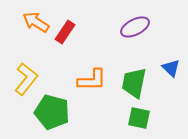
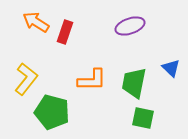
purple ellipse: moved 5 px left, 1 px up; rotated 8 degrees clockwise
red rectangle: rotated 15 degrees counterclockwise
green square: moved 4 px right
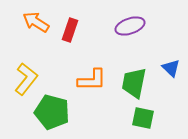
red rectangle: moved 5 px right, 2 px up
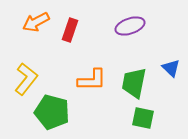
orange arrow: rotated 60 degrees counterclockwise
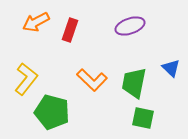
orange L-shape: rotated 44 degrees clockwise
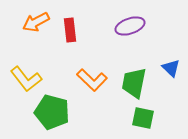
red rectangle: rotated 25 degrees counterclockwise
yellow L-shape: rotated 104 degrees clockwise
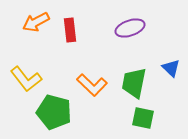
purple ellipse: moved 2 px down
orange L-shape: moved 5 px down
green pentagon: moved 2 px right
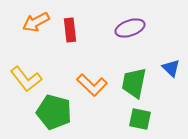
green square: moved 3 px left, 1 px down
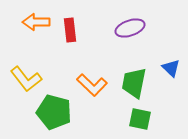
orange arrow: rotated 28 degrees clockwise
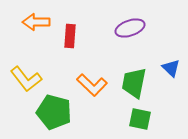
red rectangle: moved 6 px down; rotated 10 degrees clockwise
